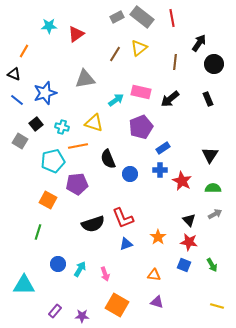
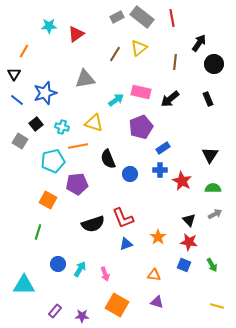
black triangle at (14, 74): rotated 40 degrees clockwise
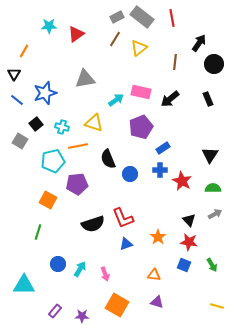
brown line at (115, 54): moved 15 px up
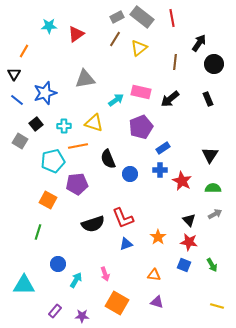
cyan cross at (62, 127): moved 2 px right, 1 px up; rotated 16 degrees counterclockwise
cyan arrow at (80, 269): moved 4 px left, 11 px down
orange square at (117, 305): moved 2 px up
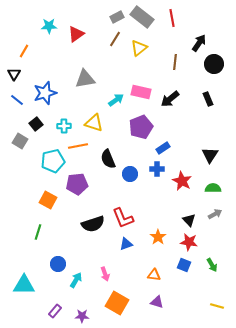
blue cross at (160, 170): moved 3 px left, 1 px up
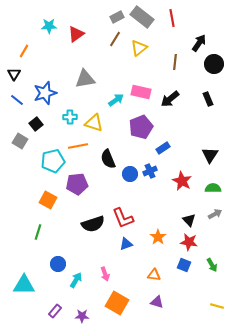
cyan cross at (64, 126): moved 6 px right, 9 px up
blue cross at (157, 169): moved 7 px left, 2 px down; rotated 24 degrees counterclockwise
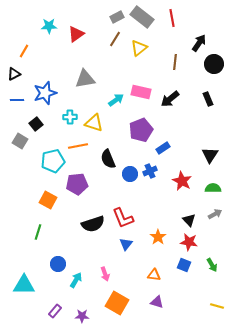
black triangle at (14, 74): rotated 32 degrees clockwise
blue line at (17, 100): rotated 40 degrees counterclockwise
purple pentagon at (141, 127): moved 3 px down
blue triangle at (126, 244): rotated 32 degrees counterclockwise
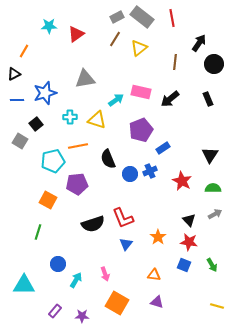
yellow triangle at (94, 123): moved 3 px right, 3 px up
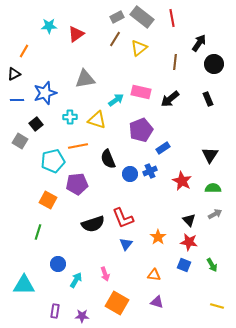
purple rectangle at (55, 311): rotated 32 degrees counterclockwise
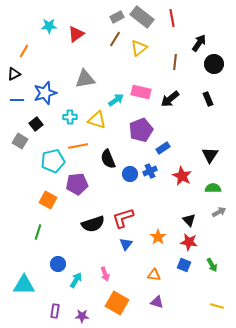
red star at (182, 181): moved 5 px up
gray arrow at (215, 214): moved 4 px right, 2 px up
red L-shape at (123, 218): rotated 95 degrees clockwise
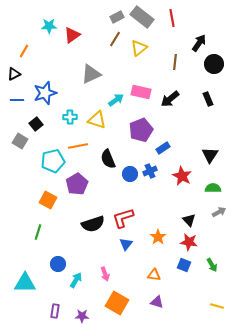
red triangle at (76, 34): moved 4 px left, 1 px down
gray triangle at (85, 79): moved 6 px right, 5 px up; rotated 15 degrees counterclockwise
purple pentagon at (77, 184): rotated 25 degrees counterclockwise
cyan triangle at (24, 285): moved 1 px right, 2 px up
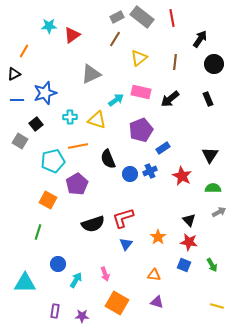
black arrow at (199, 43): moved 1 px right, 4 px up
yellow triangle at (139, 48): moved 10 px down
